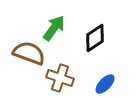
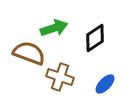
green arrow: rotated 36 degrees clockwise
brown cross: moved 1 px up
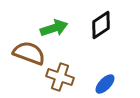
black diamond: moved 6 px right, 13 px up
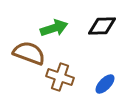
black diamond: moved 1 px right, 1 px down; rotated 32 degrees clockwise
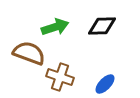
green arrow: moved 1 px right, 1 px up
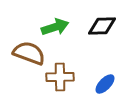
brown cross: rotated 20 degrees counterclockwise
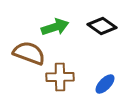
black diamond: rotated 36 degrees clockwise
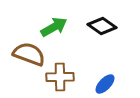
green arrow: moved 1 px left; rotated 12 degrees counterclockwise
brown semicircle: moved 1 px down
